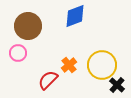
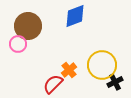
pink circle: moved 9 px up
orange cross: moved 5 px down
red semicircle: moved 5 px right, 4 px down
black cross: moved 2 px left, 3 px up; rotated 21 degrees clockwise
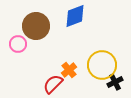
brown circle: moved 8 px right
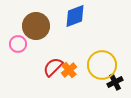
red semicircle: moved 17 px up
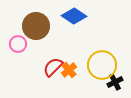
blue diamond: moved 1 px left; rotated 55 degrees clockwise
